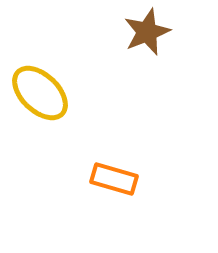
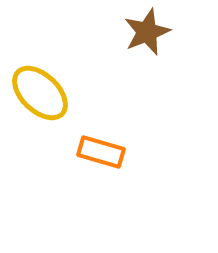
orange rectangle: moved 13 px left, 27 px up
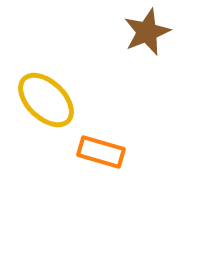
yellow ellipse: moved 6 px right, 7 px down
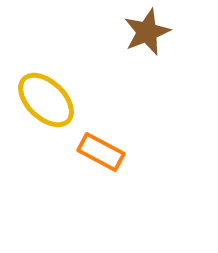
orange rectangle: rotated 12 degrees clockwise
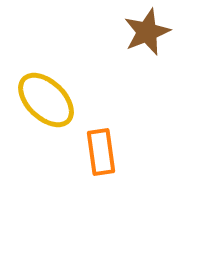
orange rectangle: rotated 54 degrees clockwise
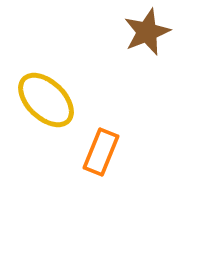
orange rectangle: rotated 30 degrees clockwise
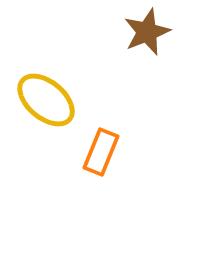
yellow ellipse: rotated 4 degrees counterclockwise
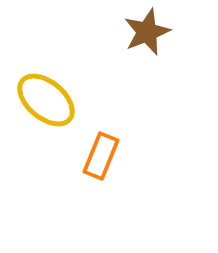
orange rectangle: moved 4 px down
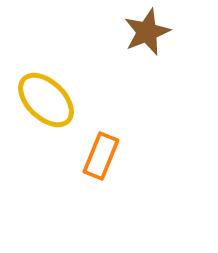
yellow ellipse: rotated 4 degrees clockwise
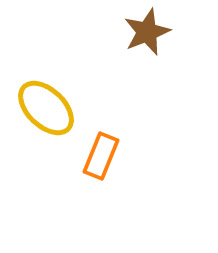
yellow ellipse: moved 8 px down
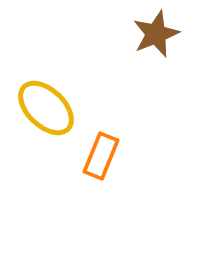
brown star: moved 9 px right, 2 px down
